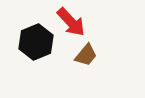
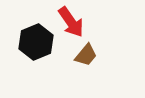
red arrow: rotated 8 degrees clockwise
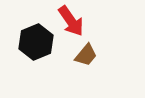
red arrow: moved 1 px up
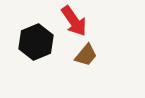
red arrow: moved 3 px right
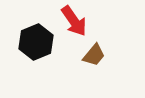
brown trapezoid: moved 8 px right
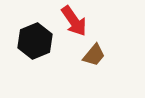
black hexagon: moved 1 px left, 1 px up
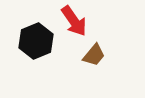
black hexagon: moved 1 px right
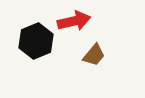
red arrow: rotated 68 degrees counterclockwise
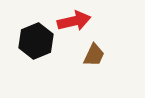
brown trapezoid: rotated 15 degrees counterclockwise
